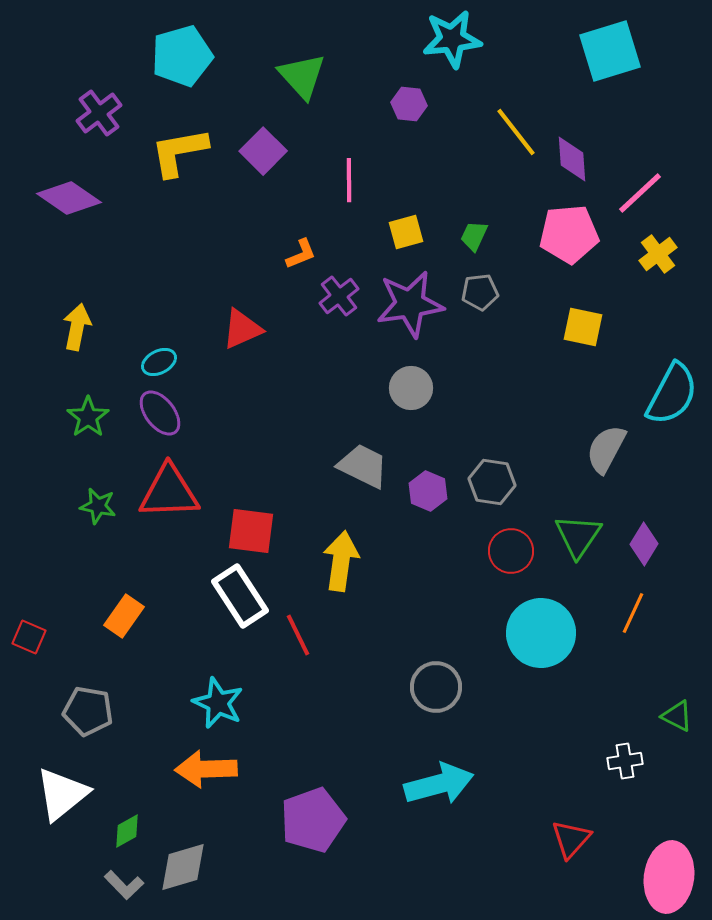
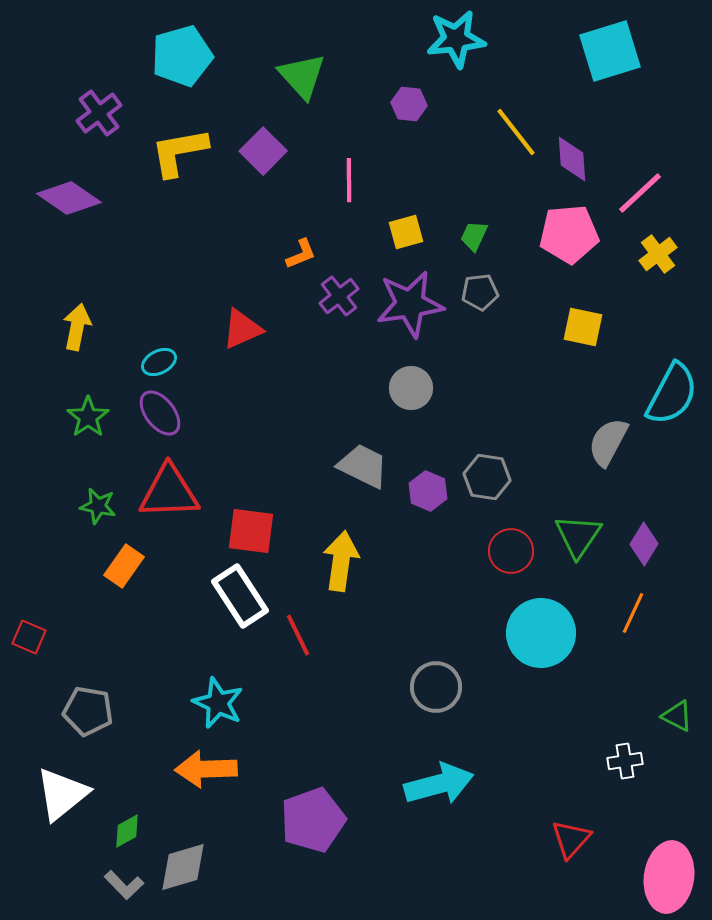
cyan star at (452, 39): moved 4 px right
gray semicircle at (606, 449): moved 2 px right, 7 px up
gray hexagon at (492, 482): moved 5 px left, 5 px up
orange rectangle at (124, 616): moved 50 px up
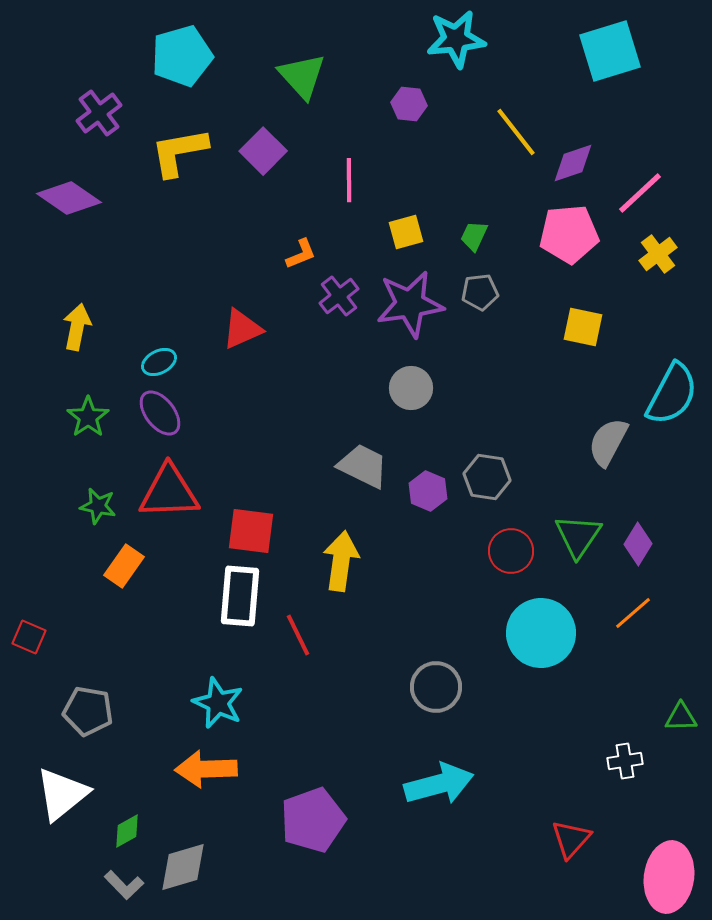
purple diamond at (572, 159): moved 1 px right, 4 px down; rotated 75 degrees clockwise
purple diamond at (644, 544): moved 6 px left
white rectangle at (240, 596): rotated 38 degrees clockwise
orange line at (633, 613): rotated 24 degrees clockwise
green triangle at (677, 716): moved 4 px right, 1 px down; rotated 28 degrees counterclockwise
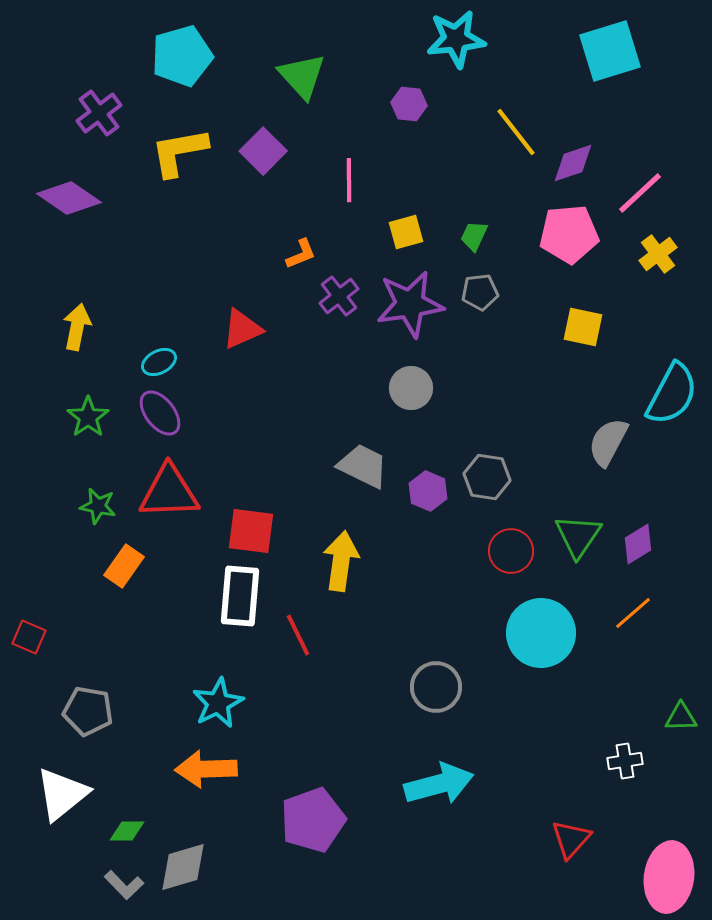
purple diamond at (638, 544): rotated 27 degrees clockwise
cyan star at (218, 703): rotated 21 degrees clockwise
green diamond at (127, 831): rotated 30 degrees clockwise
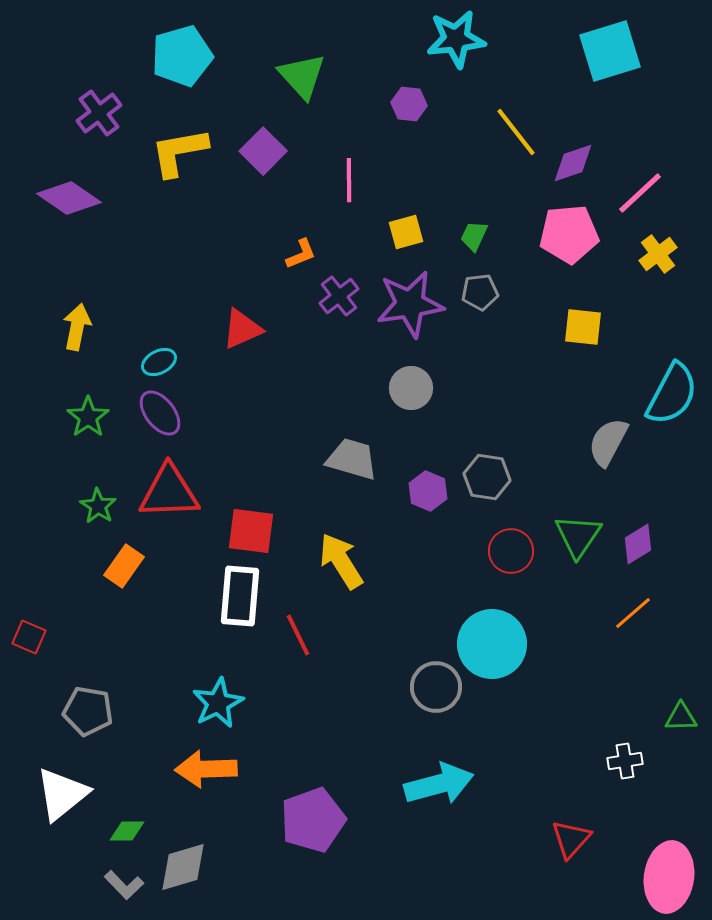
yellow square at (583, 327): rotated 6 degrees counterclockwise
gray trapezoid at (363, 466): moved 11 px left, 7 px up; rotated 10 degrees counterclockwise
green star at (98, 506): rotated 21 degrees clockwise
yellow arrow at (341, 561): rotated 40 degrees counterclockwise
cyan circle at (541, 633): moved 49 px left, 11 px down
